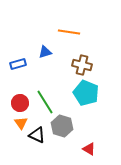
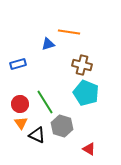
blue triangle: moved 3 px right, 8 px up
red circle: moved 1 px down
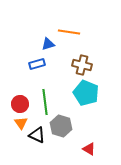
blue rectangle: moved 19 px right
green line: rotated 25 degrees clockwise
gray hexagon: moved 1 px left
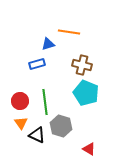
red circle: moved 3 px up
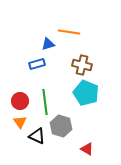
orange triangle: moved 1 px left, 1 px up
black triangle: moved 1 px down
red triangle: moved 2 px left
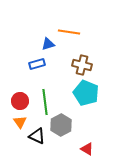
gray hexagon: moved 1 px up; rotated 15 degrees clockwise
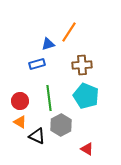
orange line: rotated 65 degrees counterclockwise
brown cross: rotated 18 degrees counterclockwise
cyan pentagon: moved 3 px down
green line: moved 4 px right, 4 px up
orange triangle: rotated 24 degrees counterclockwise
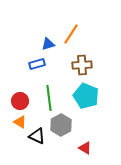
orange line: moved 2 px right, 2 px down
red triangle: moved 2 px left, 1 px up
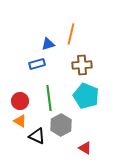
orange line: rotated 20 degrees counterclockwise
orange triangle: moved 1 px up
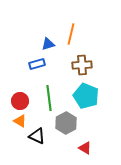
gray hexagon: moved 5 px right, 2 px up
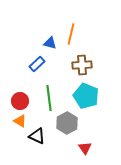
blue triangle: moved 2 px right, 1 px up; rotated 32 degrees clockwise
blue rectangle: rotated 28 degrees counterclockwise
gray hexagon: moved 1 px right
red triangle: rotated 24 degrees clockwise
